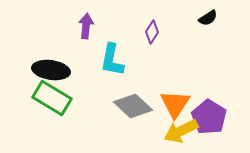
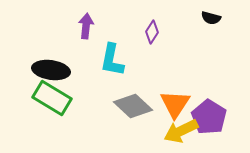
black semicircle: moved 3 px right; rotated 48 degrees clockwise
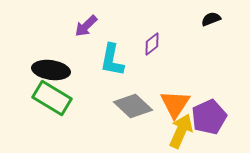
black semicircle: moved 1 px down; rotated 144 degrees clockwise
purple arrow: rotated 140 degrees counterclockwise
purple diamond: moved 12 px down; rotated 20 degrees clockwise
purple pentagon: rotated 16 degrees clockwise
yellow arrow: rotated 140 degrees clockwise
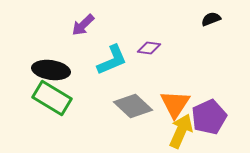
purple arrow: moved 3 px left, 1 px up
purple diamond: moved 3 px left, 4 px down; rotated 45 degrees clockwise
cyan L-shape: rotated 124 degrees counterclockwise
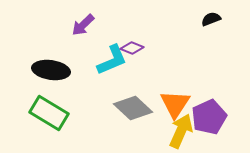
purple diamond: moved 17 px left; rotated 15 degrees clockwise
green rectangle: moved 3 px left, 15 px down
gray diamond: moved 2 px down
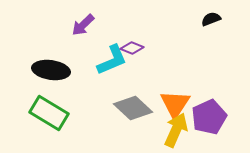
yellow arrow: moved 5 px left, 1 px up
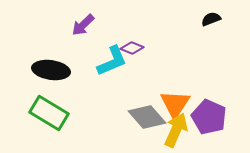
cyan L-shape: moved 1 px down
gray diamond: moved 14 px right, 9 px down; rotated 6 degrees clockwise
purple pentagon: rotated 24 degrees counterclockwise
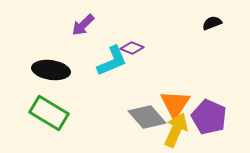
black semicircle: moved 1 px right, 4 px down
